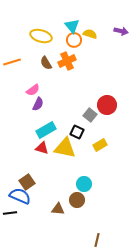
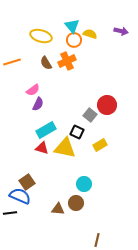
brown circle: moved 1 px left, 3 px down
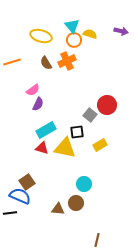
black square: rotated 32 degrees counterclockwise
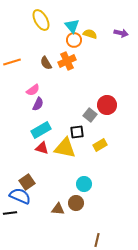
purple arrow: moved 2 px down
yellow ellipse: moved 16 px up; rotated 45 degrees clockwise
cyan rectangle: moved 5 px left
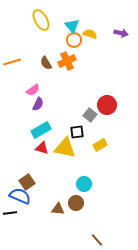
brown line: rotated 56 degrees counterclockwise
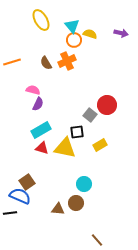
pink semicircle: rotated 128 degrees counterclockwise
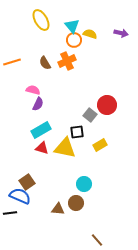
brown semicircle: moved 1 px left
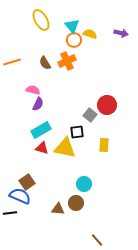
yellow rectangle: moved 4 px right; rotated 56 degrees counterclockwise
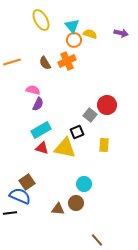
black square: rotated 16 degrees counterclockwise
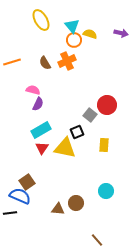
red triangle: rotated 48 degrees clockwise
cyan circle: moved 22 px right, 7 px down
